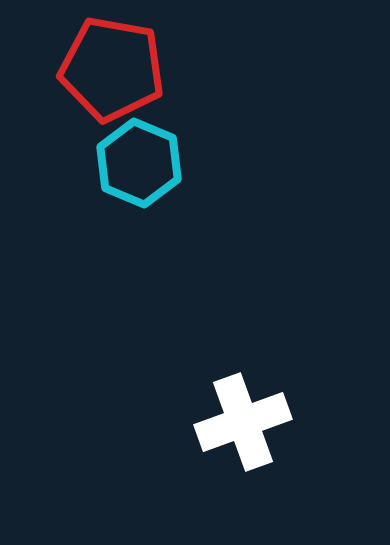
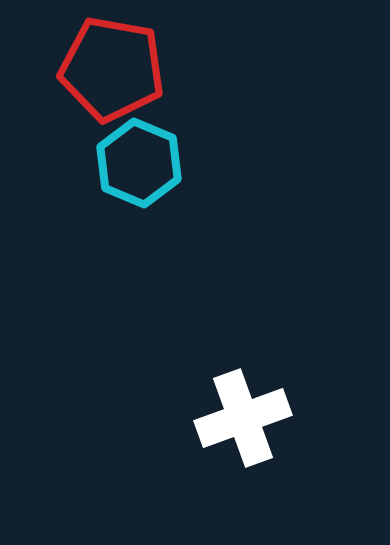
white cross: moved 4 px up
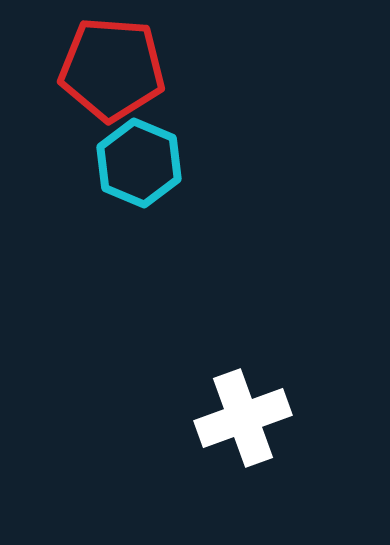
red pentagon: rotated 6 degrees counterclockwise
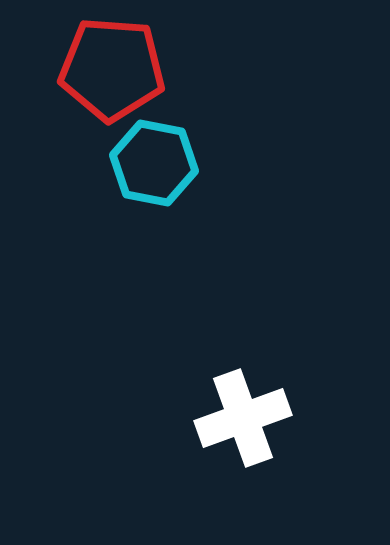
cyan hexagon: moved 15 px right; rotated 12 degrees counterclockwise
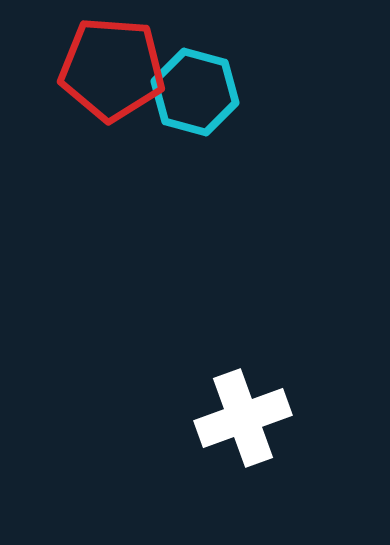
cyan hexagon: moved 41 px right, 71 px up; rotated 4 degrees clockwise
